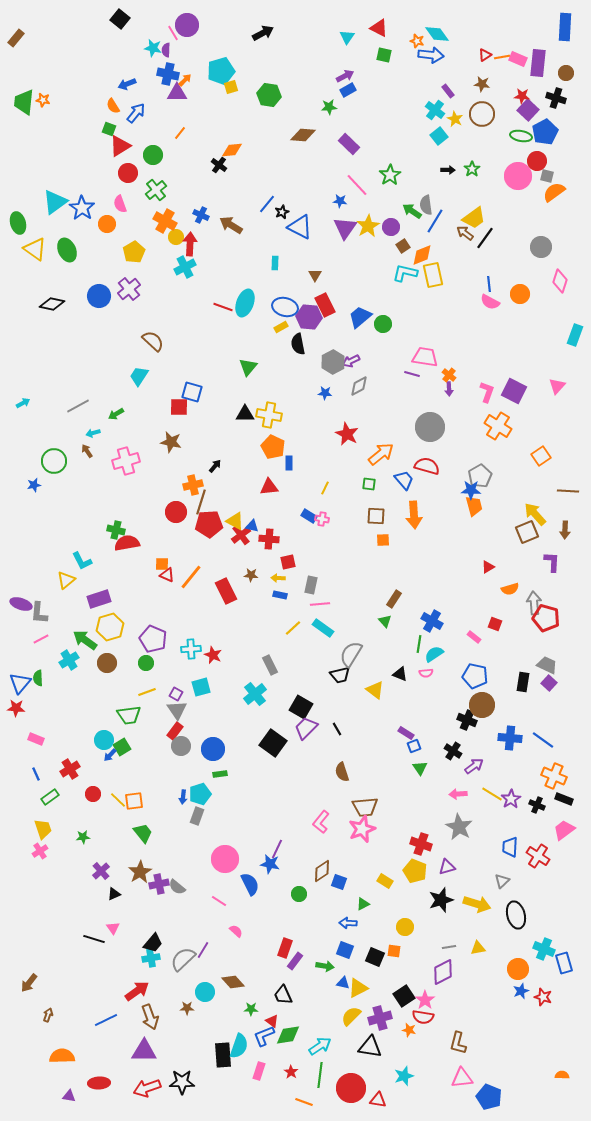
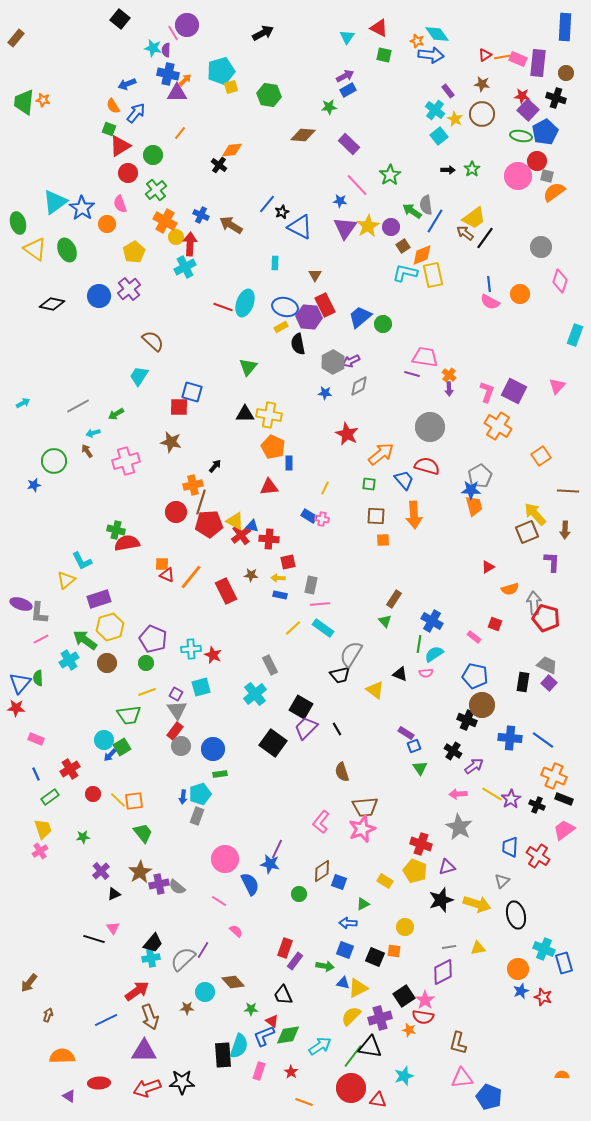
green line at (320, 1075): moved 33 px right, 19 px up; rotated 30 degrees clockwise
purple triangle at (69, 1096): rotated 24 degrees clockwise
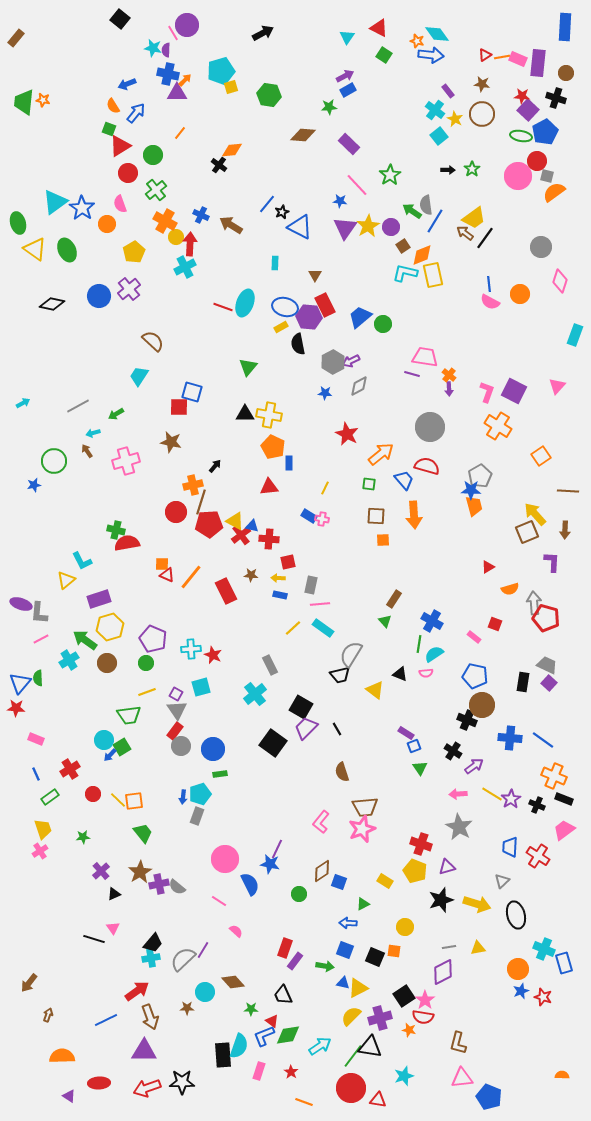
green square at (384, 55): rotated 21 degrees clockwise
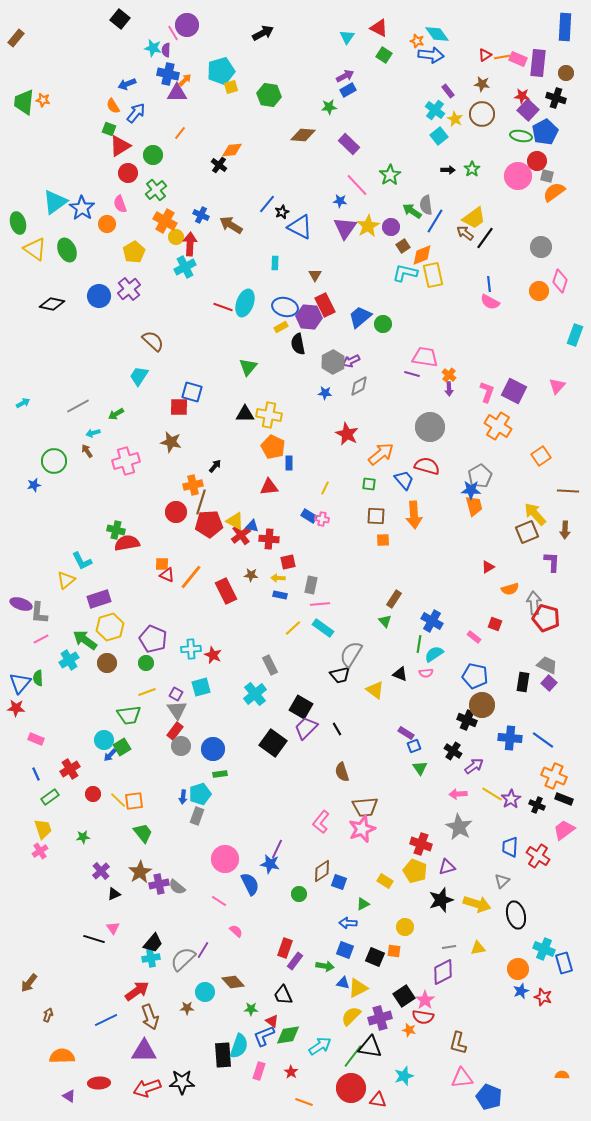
orange circle at (520, 294): moved 19 px right, 3 px up
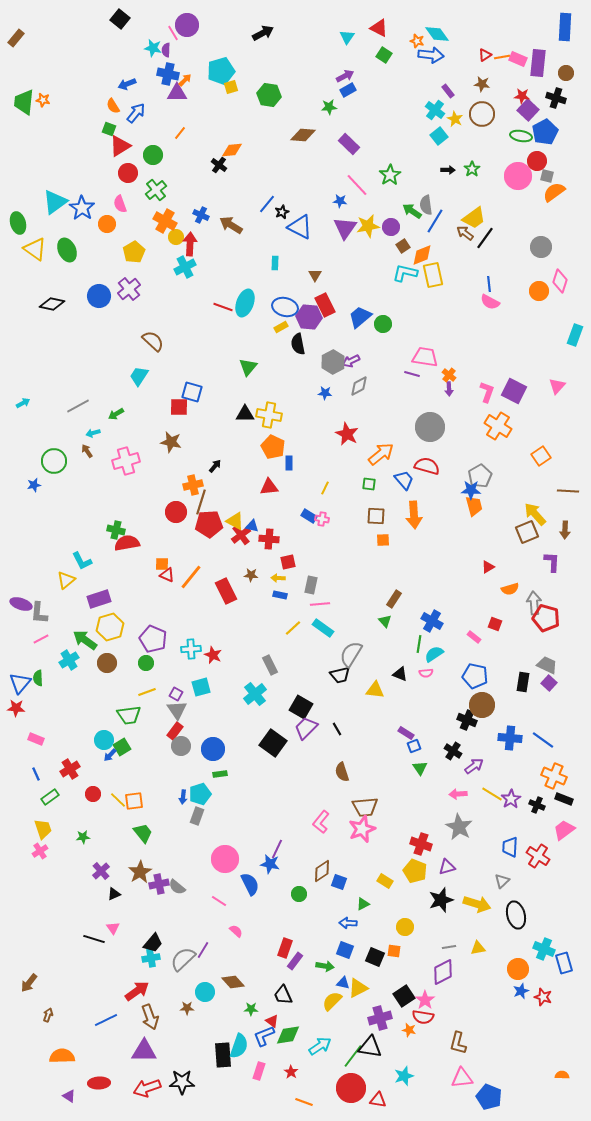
yellow star at (368, 226): rotated 20 degrees clockwise
yellow triangle at (375, 690): rotated 30 degrees counterclockwise
yellow semicircle at (351, 1016): moved 19 px left, 15 px up
